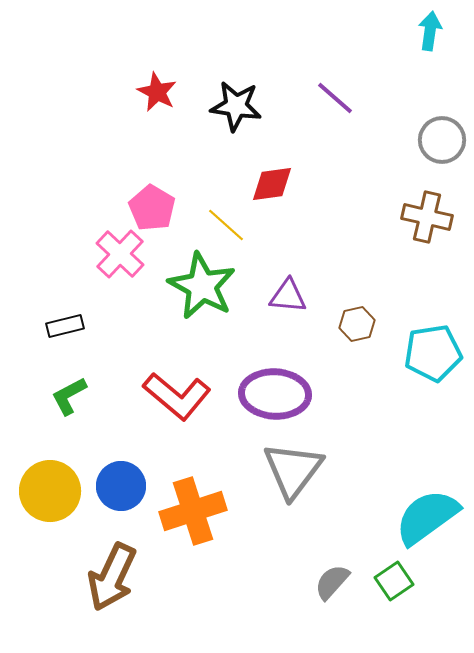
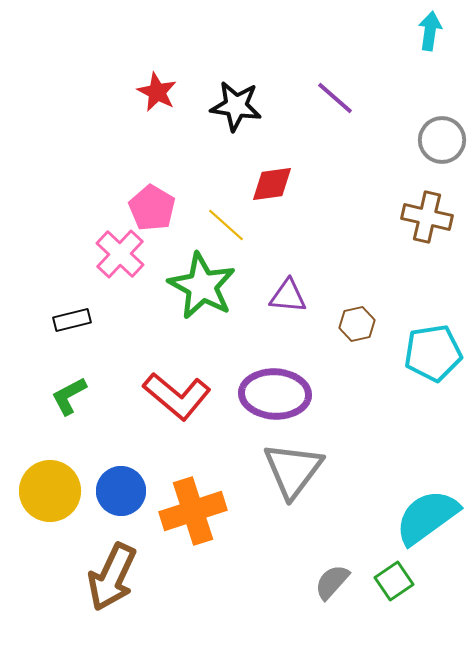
black rectangle: moved 7 px right, 6 px up
blue circle: moved 5 px down
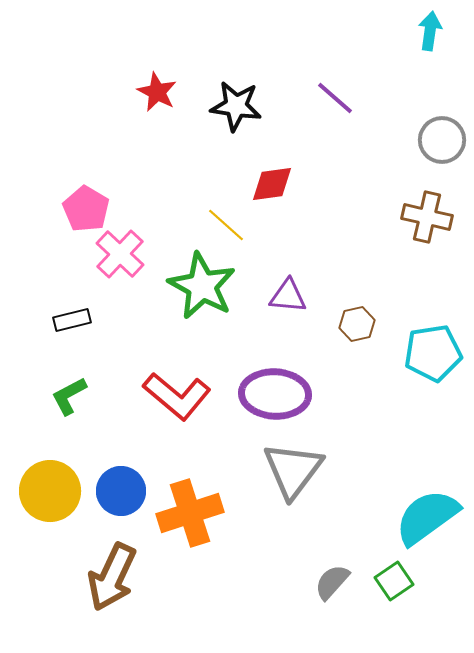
pink pentagon: moved 66 px left, 1 px down
orange cross: moved 3 px left, 2 px down
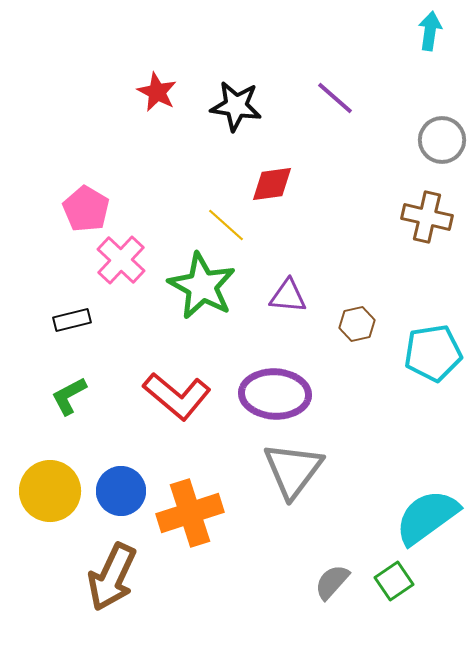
pink cross: moved 1 px right, 6 px down
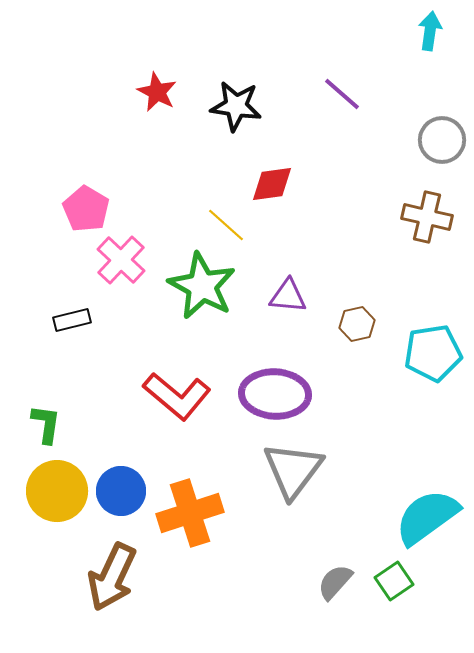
purple line: moved 7 px right, 4 px up
green L-shape: moved 23 px left, 28 px down; rotated 126 degrees clockwise
yellow circle: moved 7 px right
gray semicircle: moved 3 px right
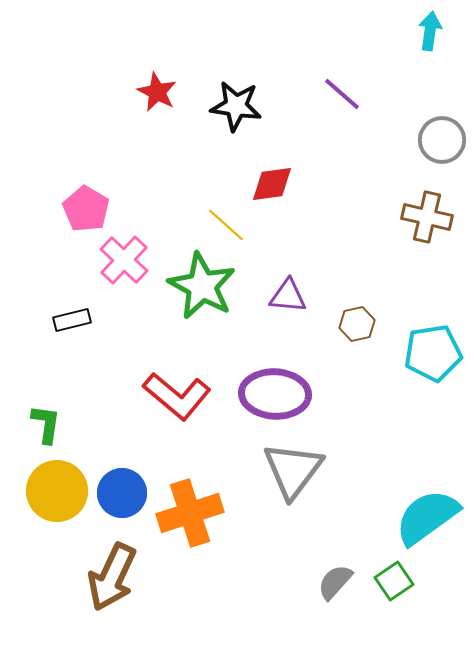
pink cross: moved 3 px right
blue circle: moved 1 px right, 2 px down
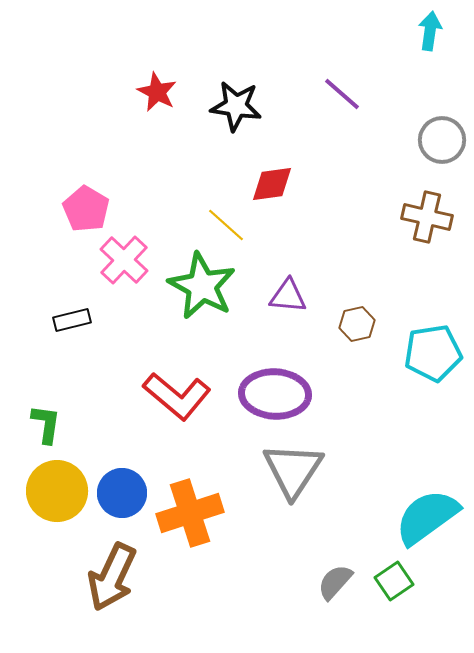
gray triangle: rotated 4 degrees counterclockwise
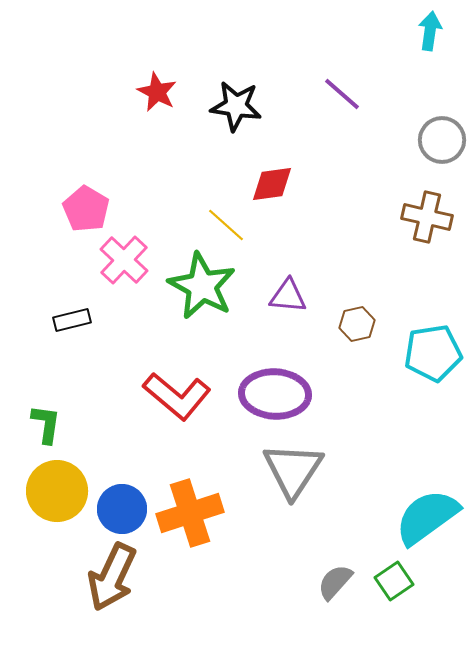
blue circle: moved 16 px down
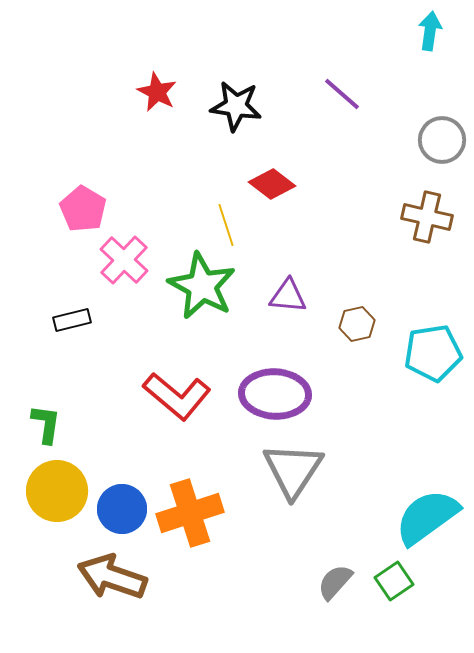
red diamond: rotated 45 degrees clockwise
pink pentagon: moved 3 px left
yellow line: rotated 30 degrees clockwise
brown arrow: rotated 84 degrees clockwise
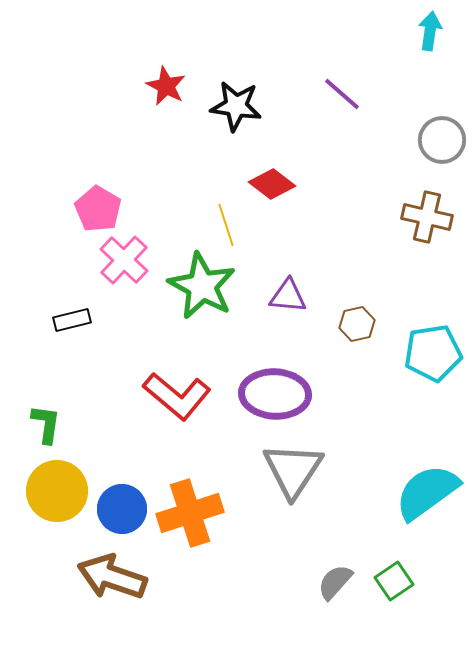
red star: moved 9 px right, 6 px up
pink pentagon: moved 15 px right
cyan semicircle: moved 25 px up
